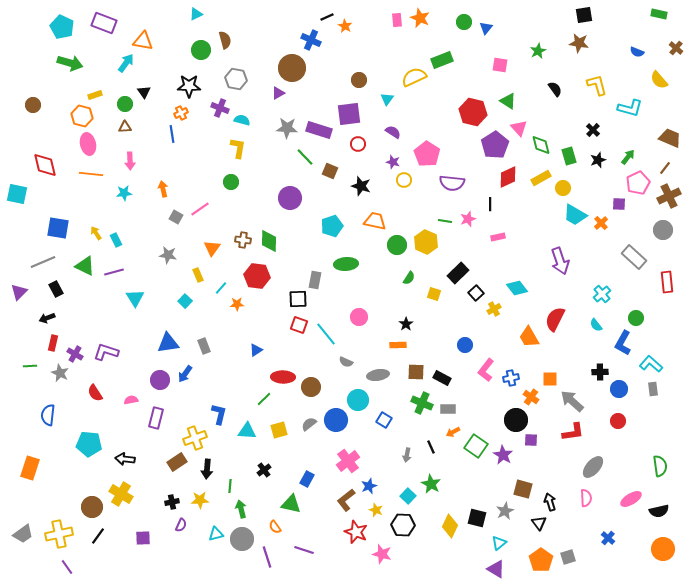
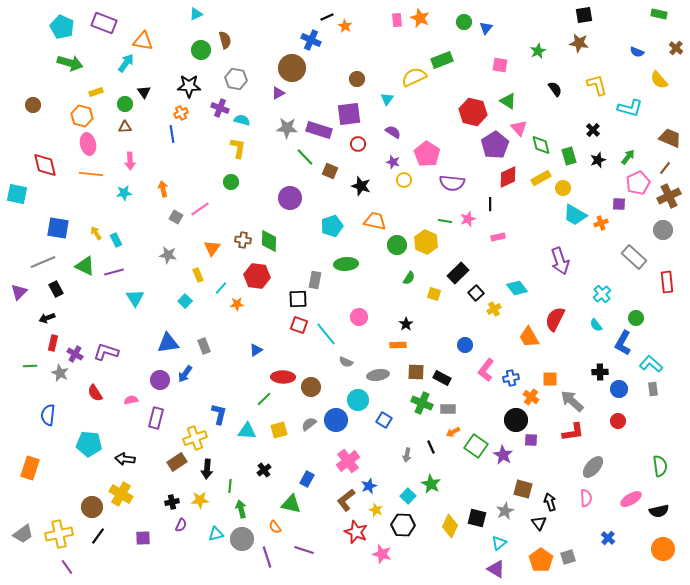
brown circle at (359, 80): moved 2 px left, 1 px up
yellow rectangle at (95, 95): moved 1 px right, 3 px up
orange cross at (601, 223): rotated 24 degrees clockwise
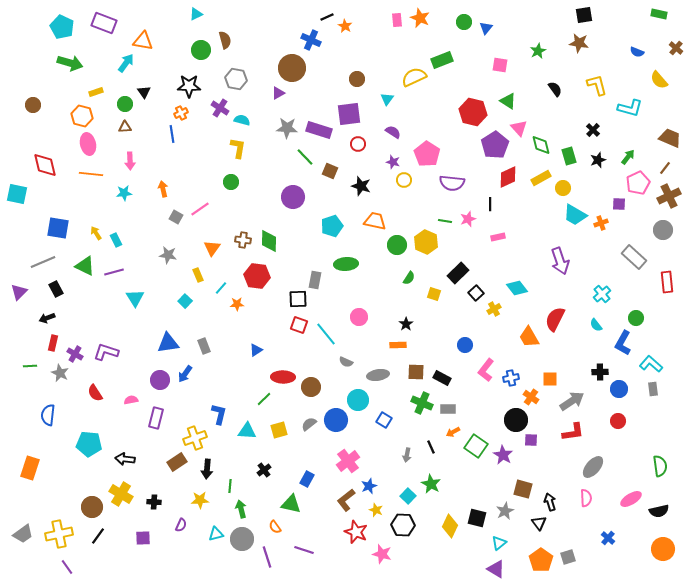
purple cross at (220, 108): rotated 12 degrees clockwise
purple circle at (290, 198): moved 3 px right, 1 px up
gray arrow at (572, 401): rotated 105 degrees clockwise
black cross at (172, 502): moved 18 px left; rotated 16 degrees clockwise
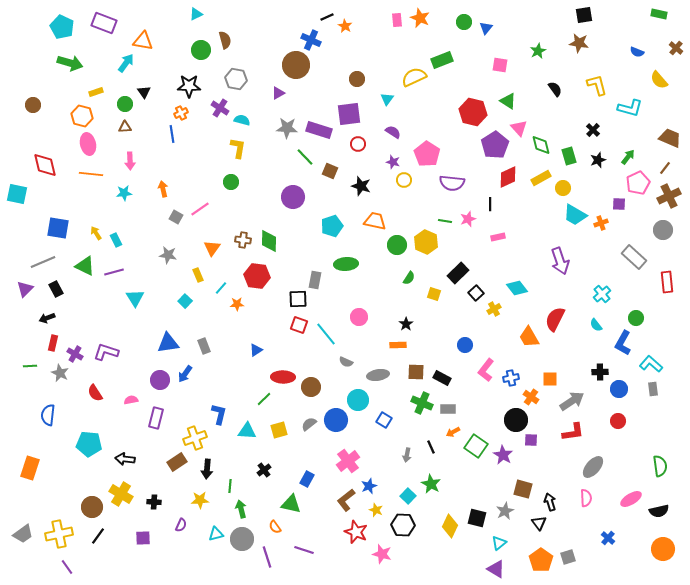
brown circle at (292, 68): moved 4 px right, 3 px up
purple triangle at (19, 292): moved 6 px right, 3 px up
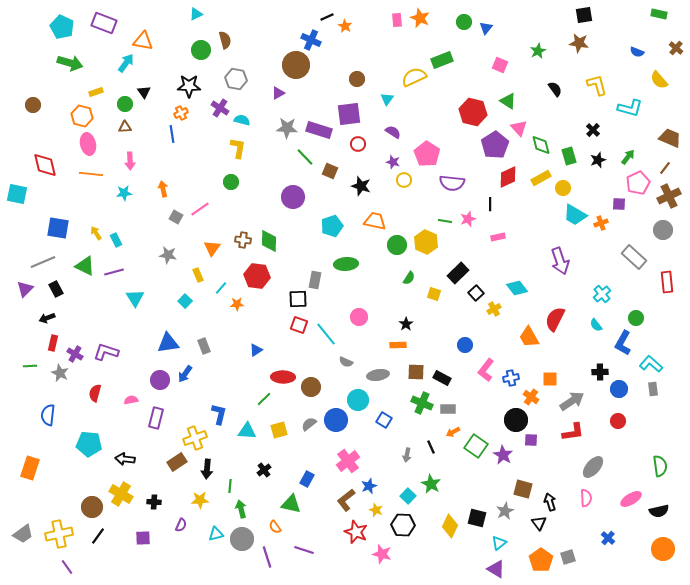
pink square at (500, 65): rotated 14 degrees clockwise
red semicircle at (95, 393): rotated 48 degrees clockwise
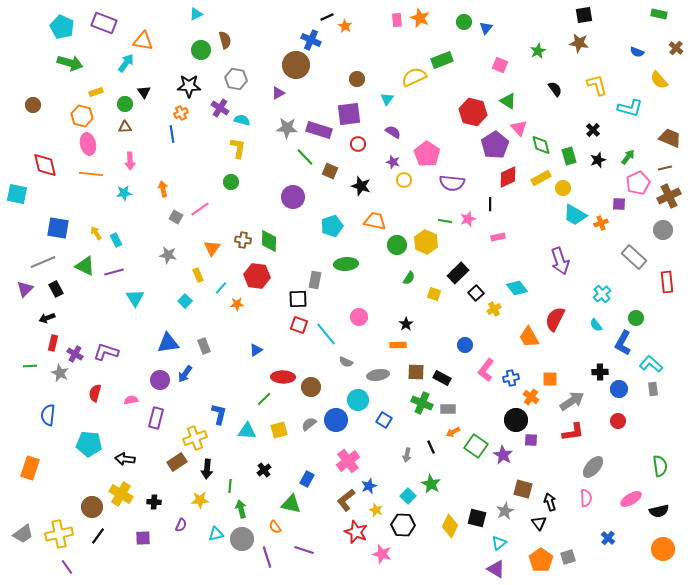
brown line at (665, 168): rotated 40 degrees clockwise
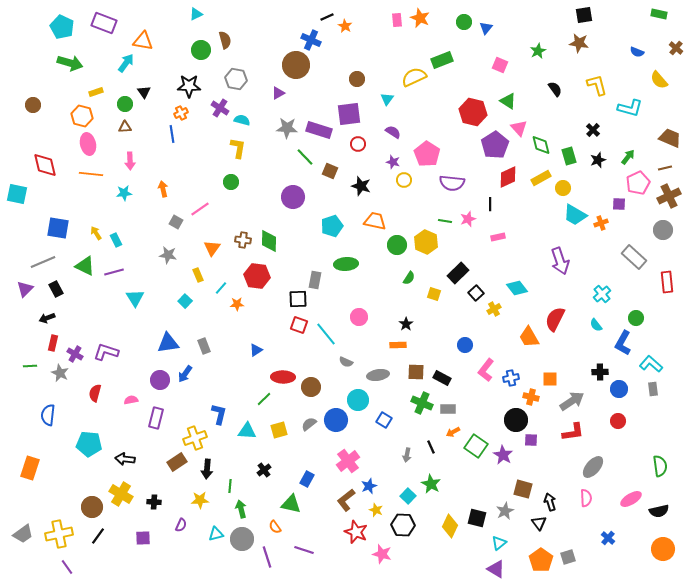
gray square at (176, 217): moved 5 px down
orange cross at (531, 397): rotated 21 degrees counterclockwise
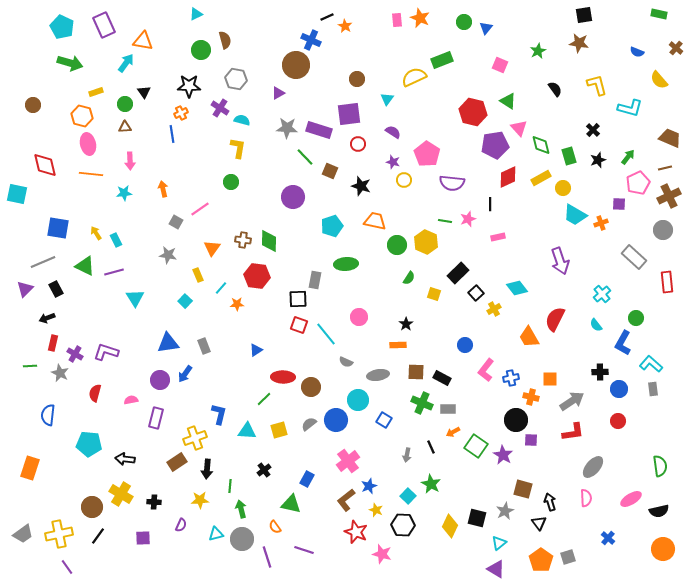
purple rectangle at (104, 23): moved 2 px down; rotated 45 degrees clockwise
purple pentagon at (495, 145): rotated 24 degrees clockwise
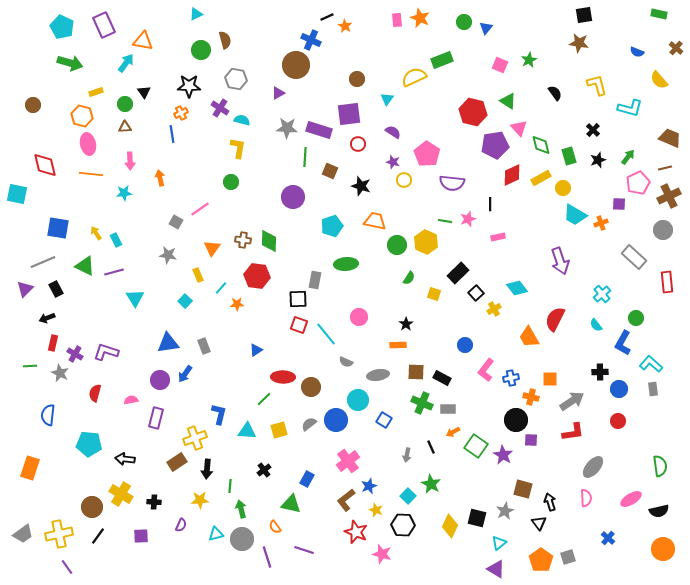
green star at (538, 51): moved 9 px left, 9 px down
black semicircle at (555, 89): moved 4 px down
green line at (305, 157): rotated 48 degrees clockwise
red diamond at (508, 177): moved 4 px right, 2 px up
orange arrow at (163, 189): moved 3 px left, 11 px up
purple square at (143, 538): moved 2 px left, 2 px up
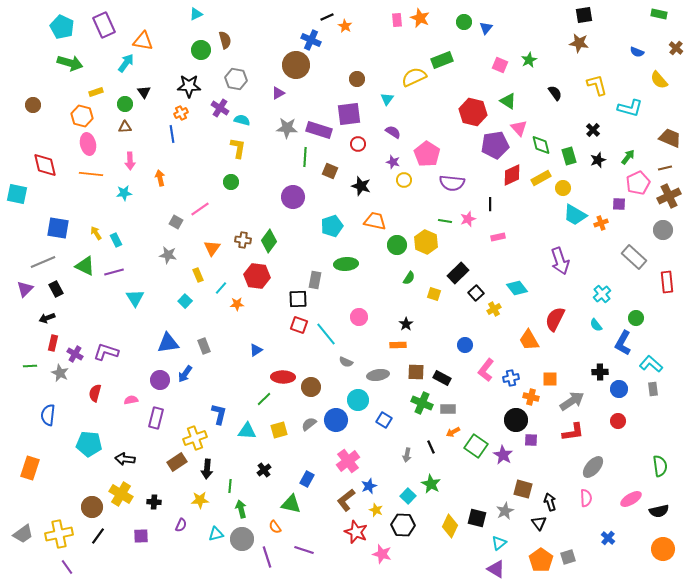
green diamond at (269, 241): rotated 35 degrees clockwise
orange trapezoid at (529, 337): moved 3 px down
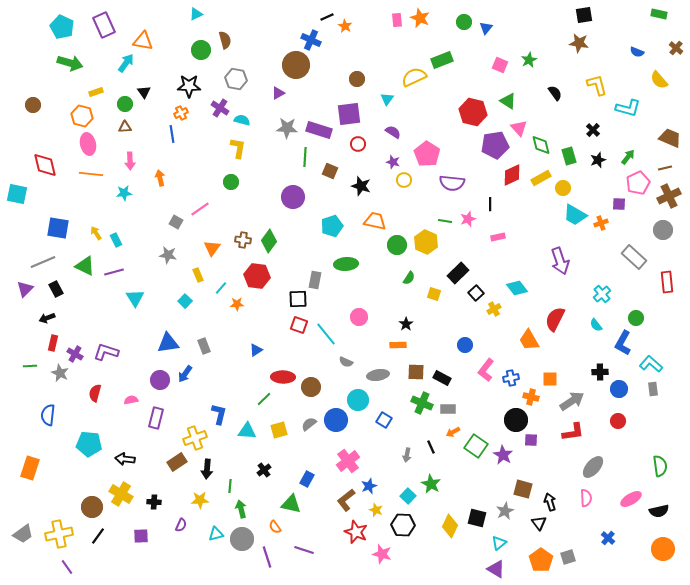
cyan L-shape at (630, 108): moved 2 px left
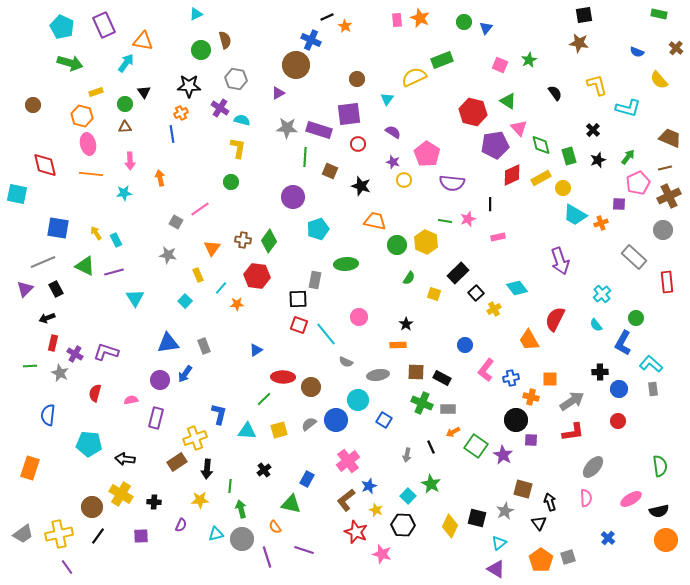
cyan pentagon at (332, 226): moved 14 px left, 3 px down
orange circle at (663, 549): moved 3 px right, 9 px up
